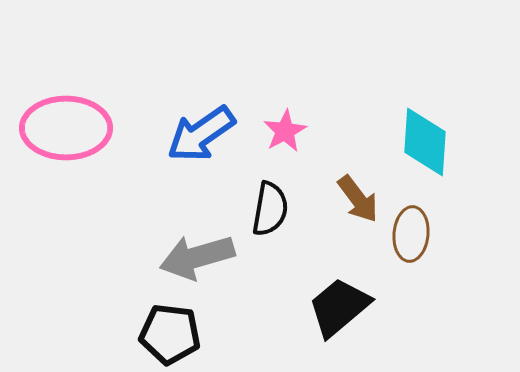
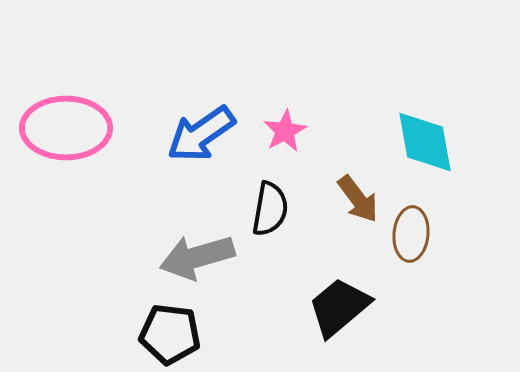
cyan diamond: rotated 14 degrees counterclockwise
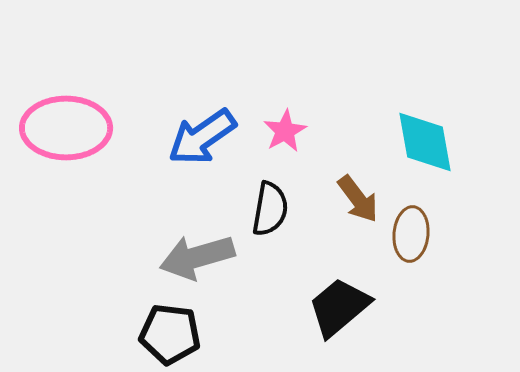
blue arrow: moved 1 px right, 3 px down
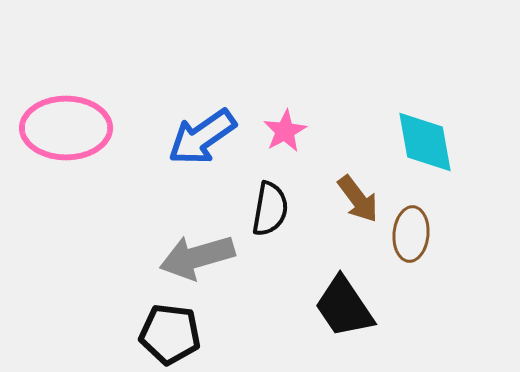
black trapezoid: moved 5 px right; rotated 84 degrees counterclockwise
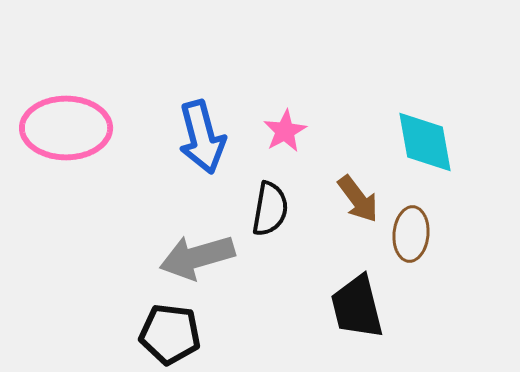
blue arrow: rotated 70 degrees counterclockwise
black trapezoid: moved 13 px right; rotated 20 degrees clockwise
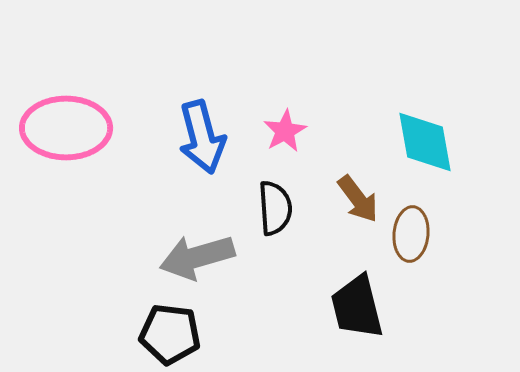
black semicircle: moved 5 px right, 1 px up; rotated 14 degrees counterclockwise
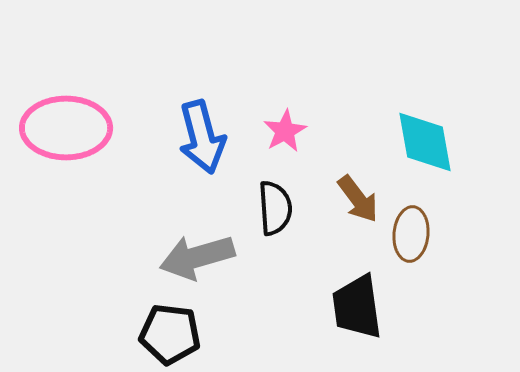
black trapezoid: rotated 6 degrees clockwise
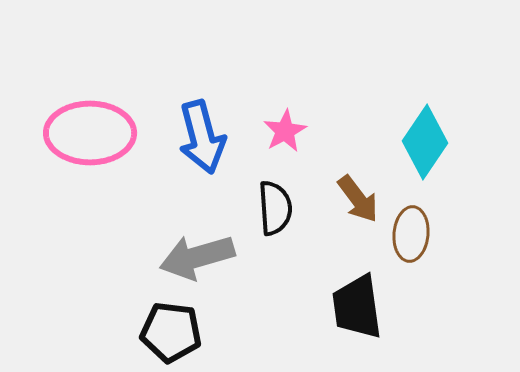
pink ellipse: moved 24 px right, 5 px down
cyan diamond: rotated 44 degrees clockwise
black pentagon: moved 1 px right, 2 px up
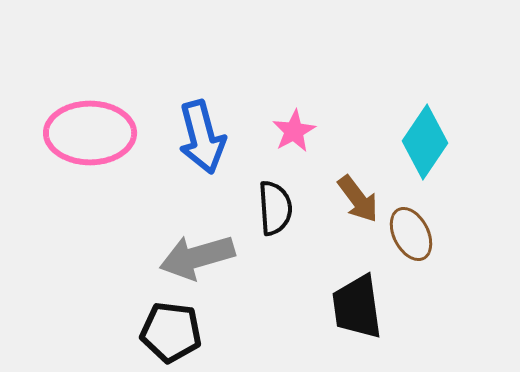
pink star: moved 9 px right
brown ellipse: rotated 32 degrees counterclockwise
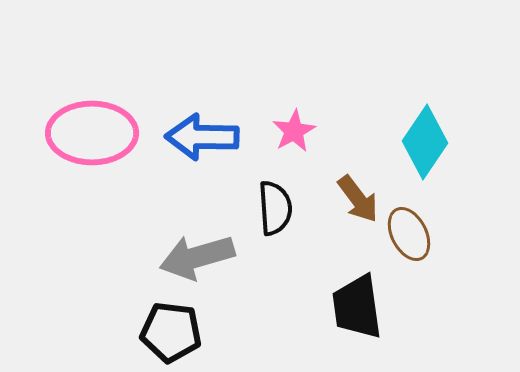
pink ellipse: moved 2 px right
blue arrow: rotated 106 degrees clockwise
brown ellipse: moved 2 px left
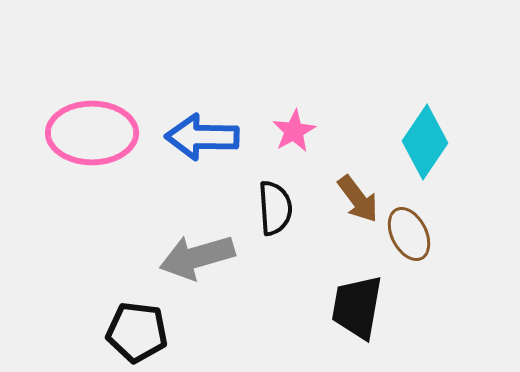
black trapezoid: rotated 18 degrees clockwise
black pentagon: moved 34 px left
